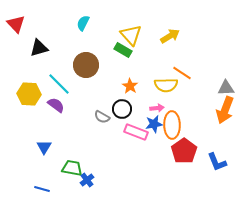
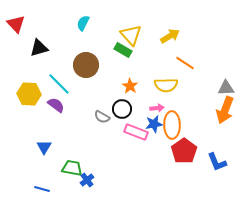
orange line: moved 3 px right, 10 px up
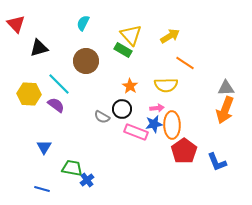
brown circle: moved 4 px up
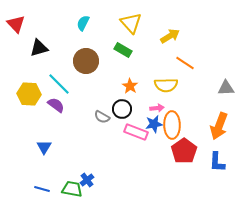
yellow triangle: moved 12 px up
orange arrow: moved 6 px left, 16 px down
blue L-shape: rotated 25 degrees clockwise
green trapezoid: moved 21 px down
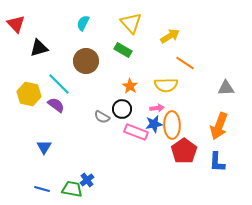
yellow hexagon: rotated 10 degrees clockwise
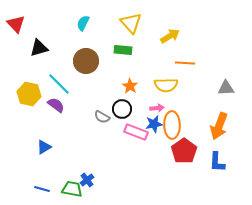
green rectangle: rotated 24 degrees counterclockwise
orange line: rotated 30 degrees counterclockwise
blue triangle: rotated 28 degrees clockwise
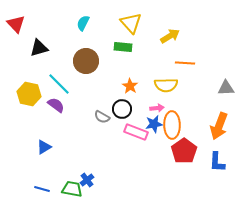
green rectangle: moved 3 px up
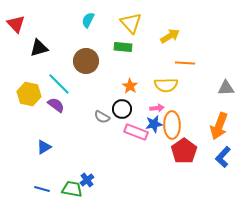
cyan semicircle: moved 5 px right, 3 px up
blue L-shape: moved 6 px right, 5 px up; rotated 40 degrees clockwise
